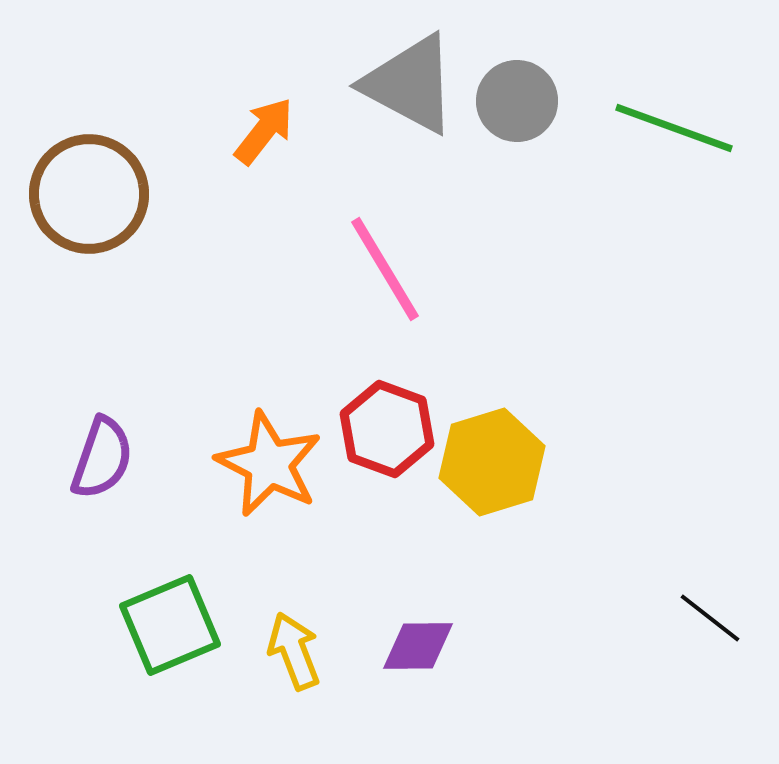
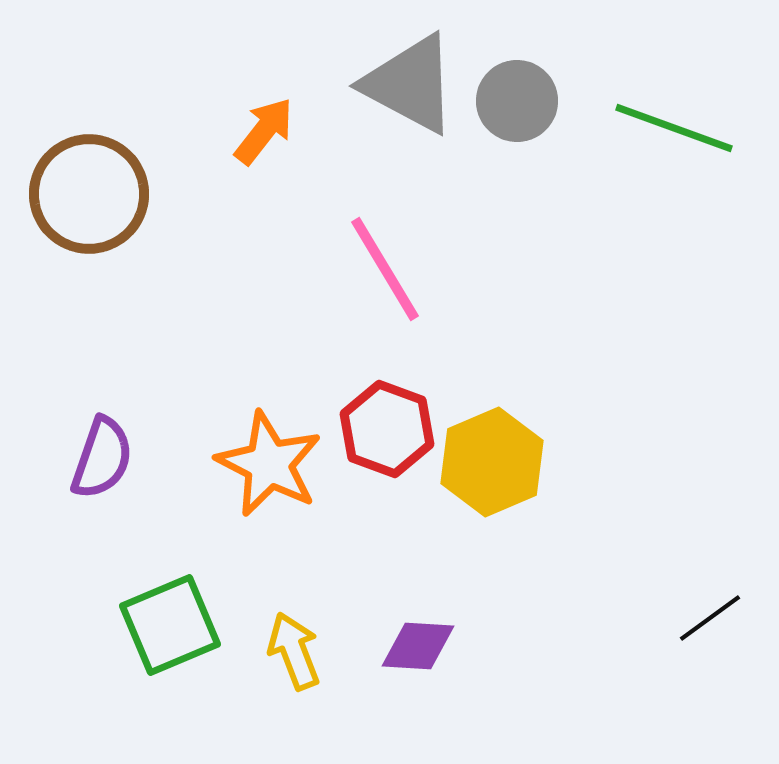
yellow hexagon: rotated 6 degrees counterclockwise
black line: rotated 74 degrees counterclockwise
purple diamond: rotated 4 degrees clockwise
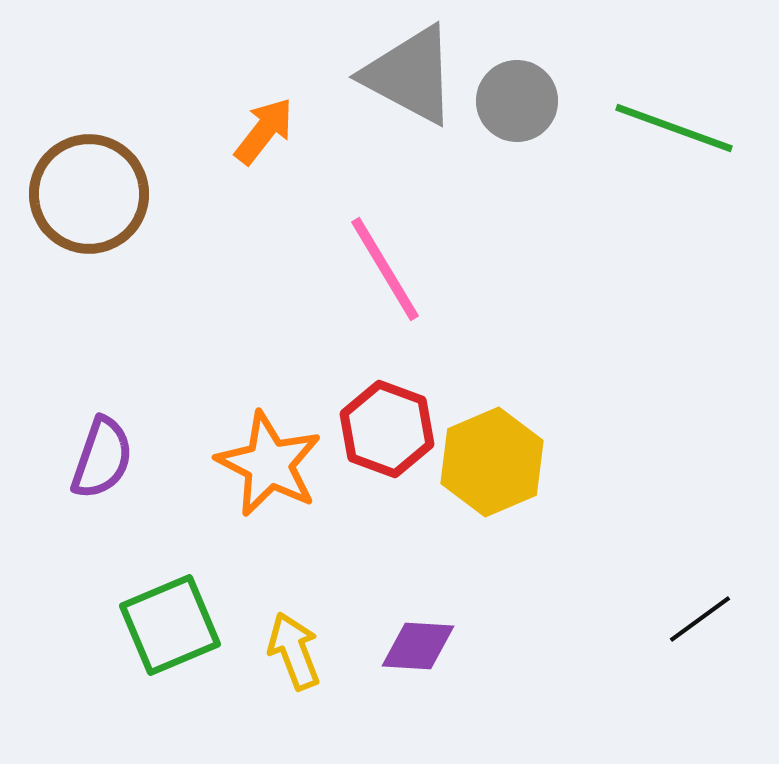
gray triangle: moved 9 px up
black line: moved 10 px left, 1 px down
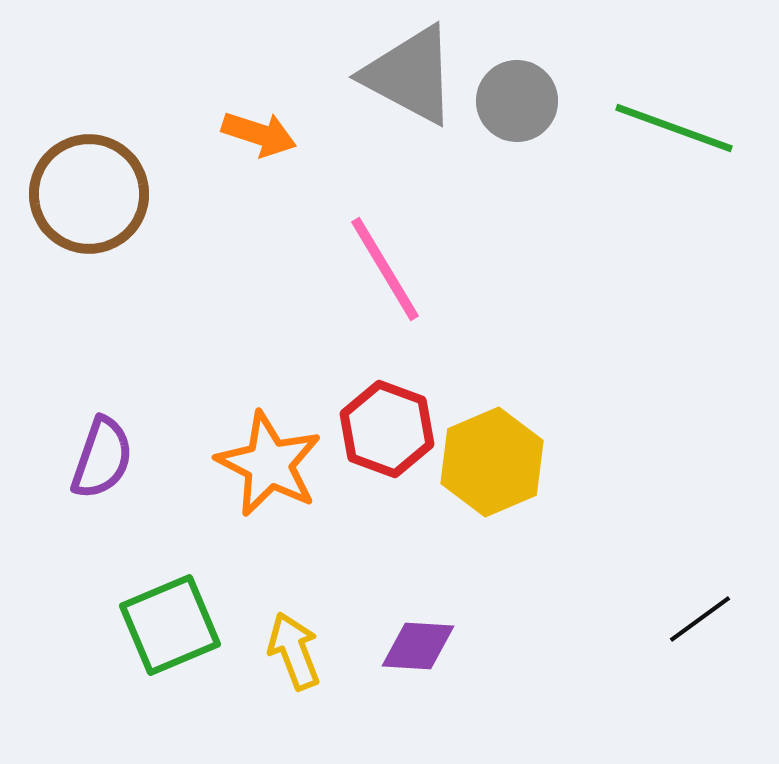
orange arrow: moved 5 px left, 3 px down; rotated 70 degrees clockwise
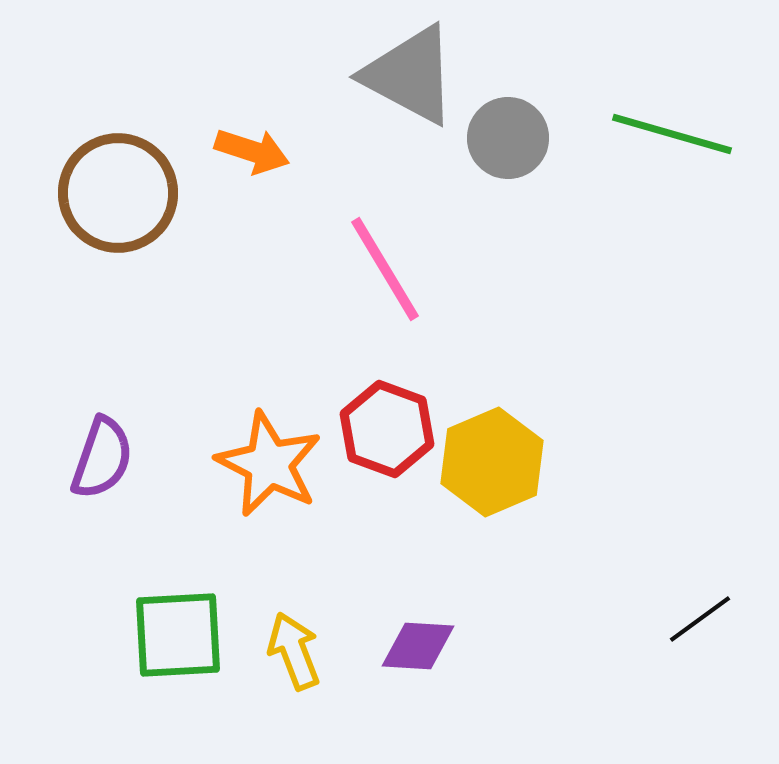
gray circle: moved 9 px left, 37 px down
green line: moved 2 px left, 6 px down; rotated 4 degrees counterclockwise
orange arrow: moved 7 px left, 17 px down
brown circle: moved 29 px right, 1 px up
green square: moved 8 px right, 10 px down; rotated 20 degrees clockwise
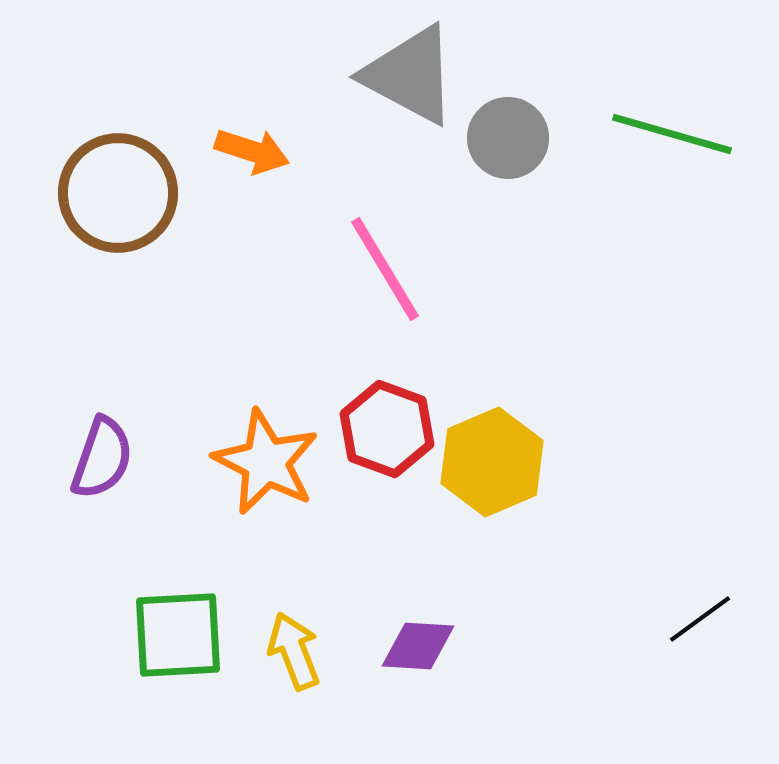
orange star: moved 3 px left, 2 px up
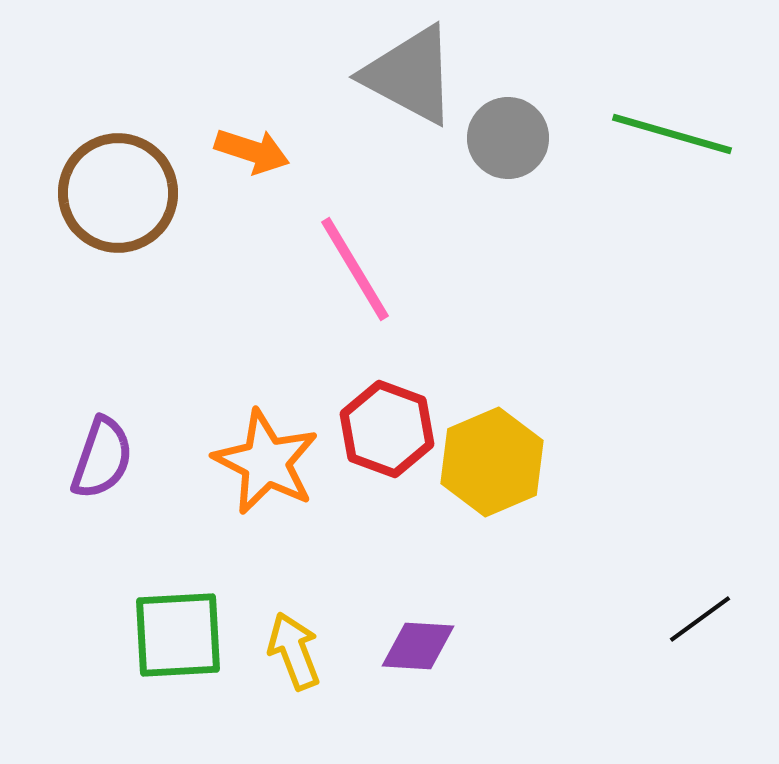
pink line: moved 30 px left
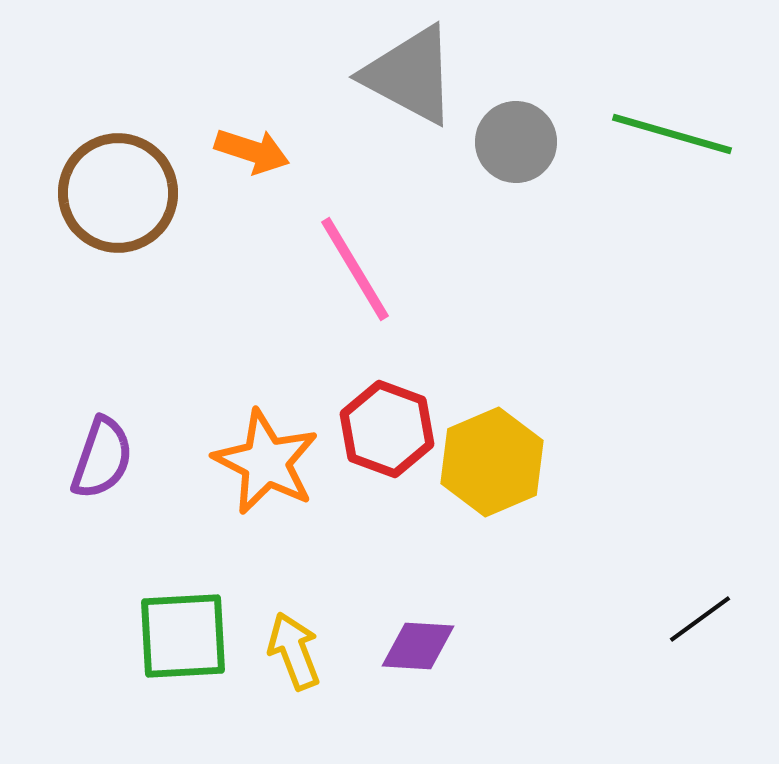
gray circle: moved 8 px right, 4 px down
green square: moved 5 px right, 1 px down
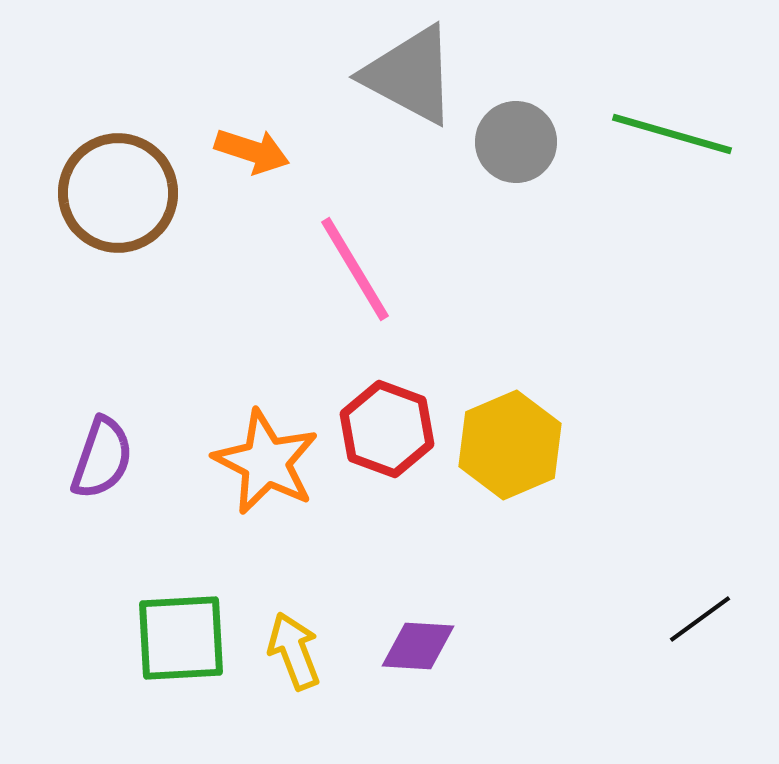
yellow hexagon: moved 18 px right, 17 px up
green square: moved 2 px left, 2 px down
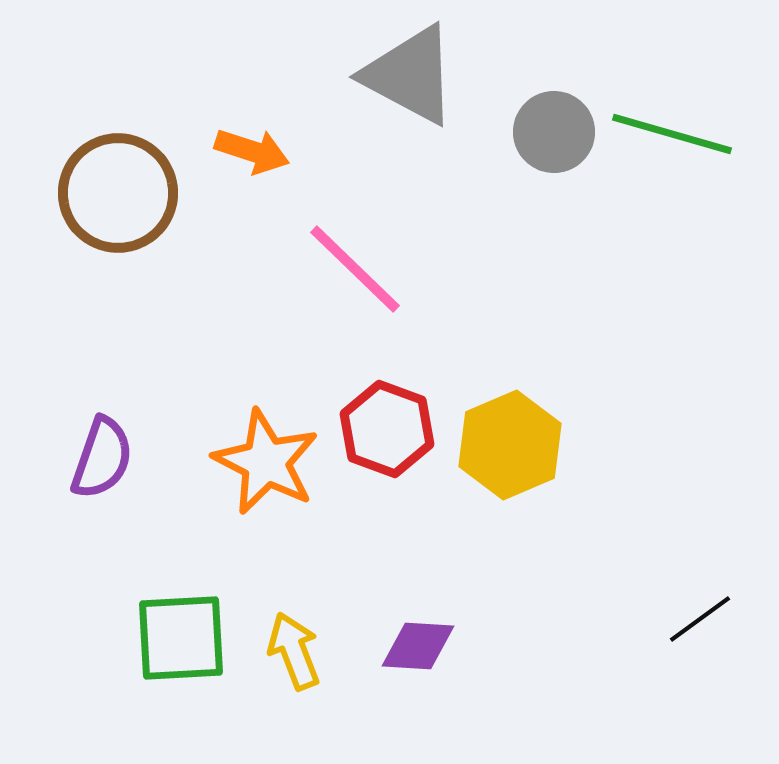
gray circle: moved 38 px right, 10 px up
pink line: rotated 15 degrees counterclockwise
